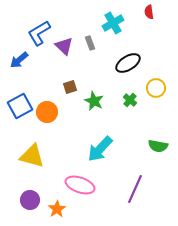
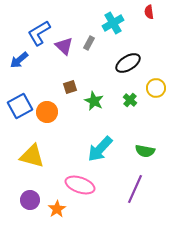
gray rectangle: moved 1 px left; rotated 48 degrees clockwise
green semicircle: moved 13 px left, 5 px down
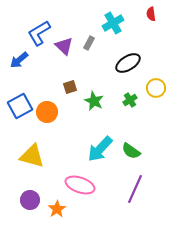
red semicircle: moved 2 px right, 2 px down
green cross: rotated 16 degrees clockwise
green semicircle: moved 14 px left; rotated 24 degrees clockwise
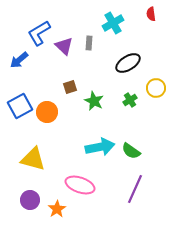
gray rectangle: rotated 24 degrees counterclockwise
cyan arrow: moved 2 px up; rotated 144 degrees counterclockwise
yellow triangle: moved 1 px right, 3 px down
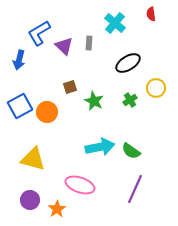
cyan cross: moved 2 px right; rotated 20 degrees counterclockwise
blue arrow: rotated 36 degrees counterclockwise
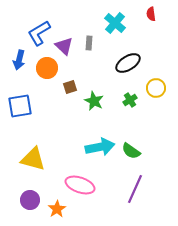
blue square: rotated 20 degrees clockwise
orange circle: moved 44 px up
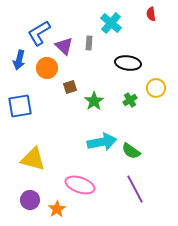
cyan cross: moved 4 px left
black ellipse: rotated 40 degrees clockwise
green star: rotated 12 degrees clockwise
cyan arrow: moved 2 px right, 5 px up
purple line: rotated 52 degrees counterclockwise
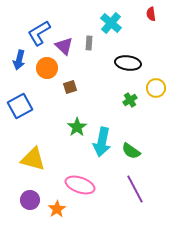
green star: moved 17 px left, 26 px down
blue square: rotated 20 degrees counterclockwise
cyan arrow: rotated 112 degrees clockwise
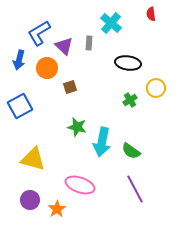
green star: rotated 24 degrees counterclockwise
